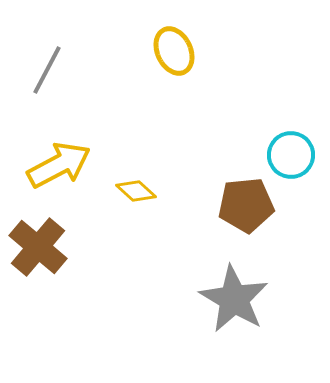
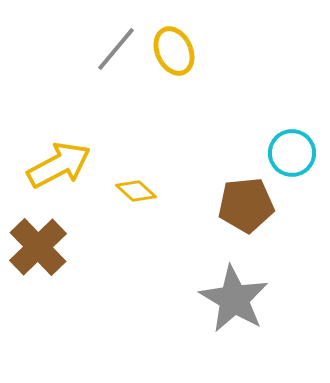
gray line: moved 69 px right, 21 px up; rotated 12 degrees clockwise
cyan circle: moved 1 px right, 2 px up
brown cross: rotated 6 degrees clockwise
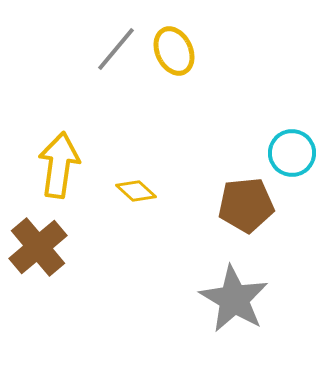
yellow arrow: rotated 54 degrees counterclockwise
brown cross: rotated 4 degrees clockwise
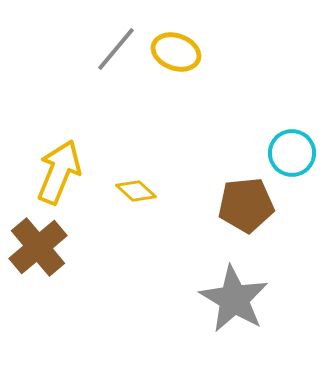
yellow ellipse: moved 2 px right, 1 px down; rotated 45 degrees counterclockwise
yellow arrow: moved 7 px down; rotated 14 degrees clockwise
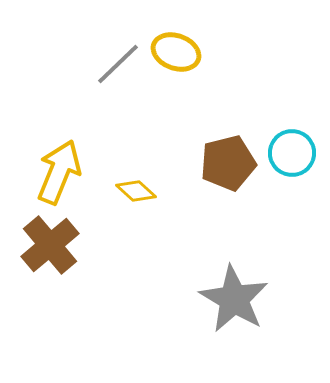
gray line: moved 2 px right, 15 px down; rotated 6 degrees clockwise
brown pentagon: moved 18 px left, 42 px up; rotated 8 degrees counterclockwise
brown cross: moved 12 px right, 2 px up
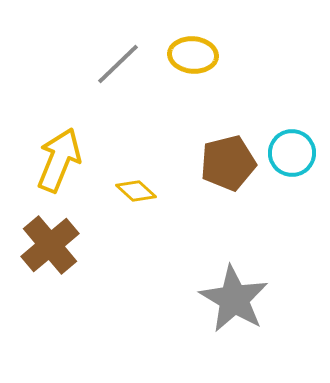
yellow ellipse: moved 17 px right, 3 px down; rotated 15 degrees counterclockwise
yellow arrow: moved 12 px up
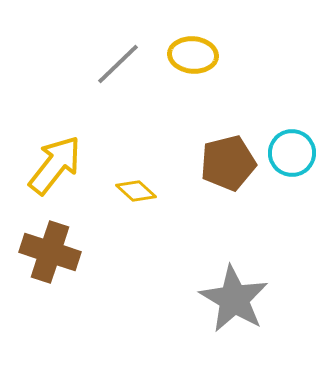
yellow arrow: moved 4 px left, 5 px down; rotated 16 degrees clockwise
brown cross: moved 7 px down; rotated 32 degrees counterclockwise
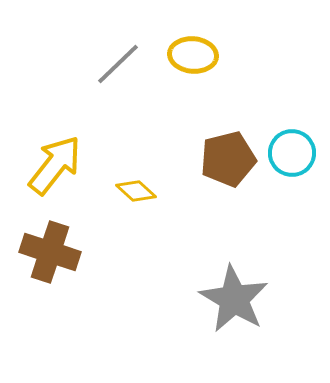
brown pentagon: moved 4 px up
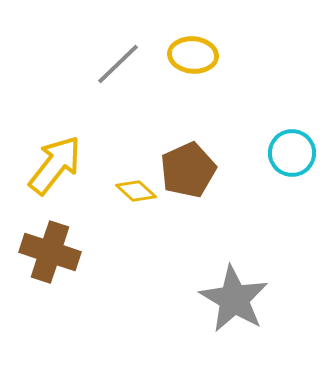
brown pentagon: moved 40 px left, 11 px down; rotated 10 degrees counterclockwise
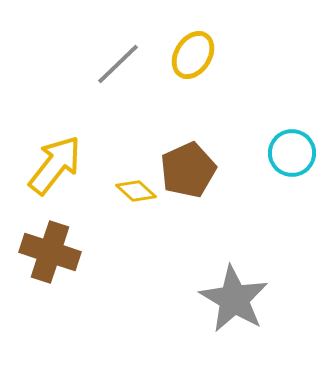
yellow ellipse: rotated 63 degrees counterclockwise
